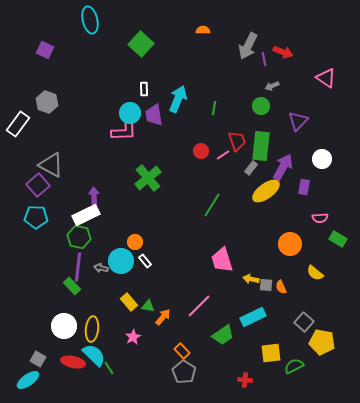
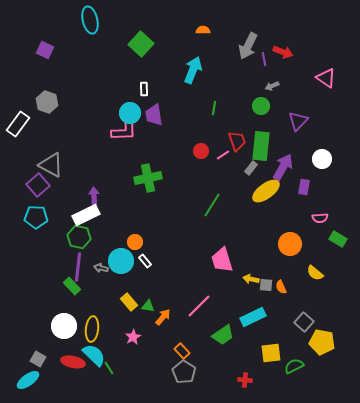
cyan arrow at (178, 99): moved 15 px right, 29 px up
green cross at (148, 178): rotated 28 degrees clockwise
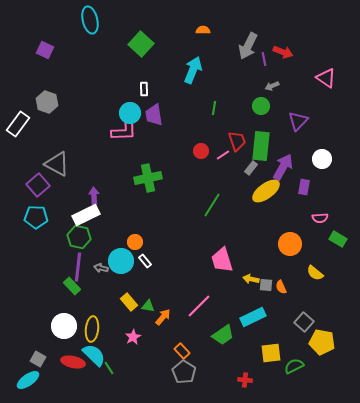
gray triangle at (51, 165): moved 6 px right, 1 px up
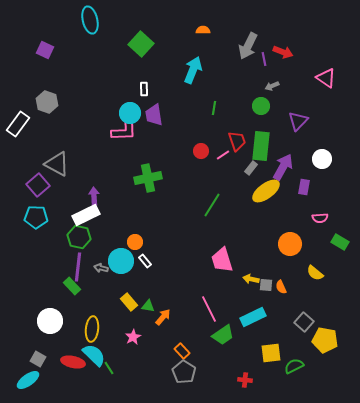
green rectangle at (338, 239): moved 2 px right, 3 px down
pink line at (199, 306): moved 10 px right, 3 px down; rotated 72 degrees counterclockwise
white circle at (64, 326): moved 14 px left, 5 px up
yellow pentagon at (322, 342): moved 3 px right, 2 px up
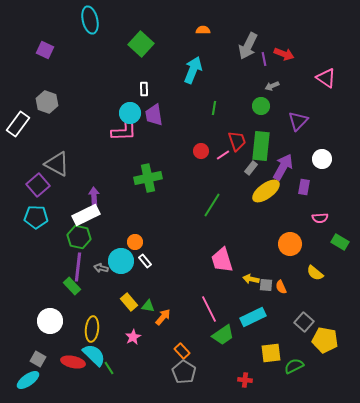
red arrow at (283, 52): moved 1 px right, 2 px down
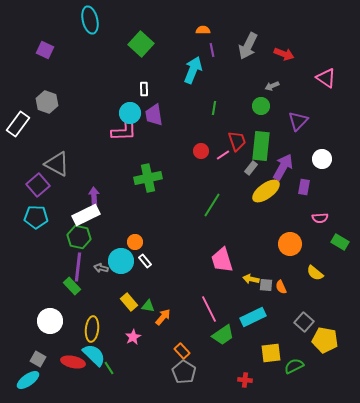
purple line at (264, 59): moved 52 px left, 9 px up
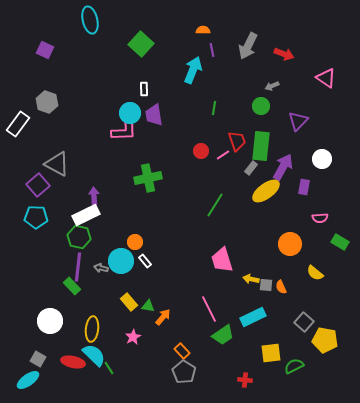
green line at (212, 205): moved 3 px right
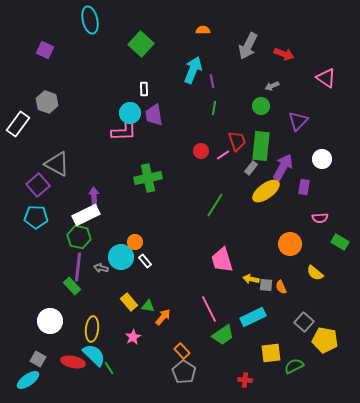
purple line at (212, 50): moved 31 px down
cyan circle at (121, 261): moved 4 px up
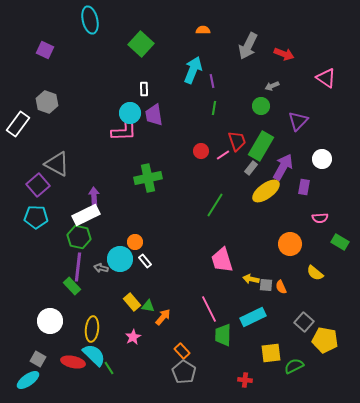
green rectangle at (261, 146): rotated 24 degrees clockwise
cyan circle at (121, 257): moved 1 px left, 2 px down
yellow rectangle at (129, 302): moved 3 px right
green trapezoid at (223, 335): rotated 125 degrees clockwise
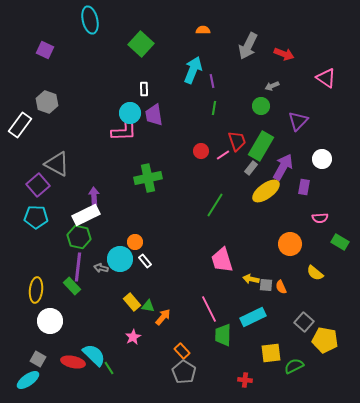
white rectangle at (18, 124): moved 2 px right, 1 px down
yellow ellipse at (92, 329): moved 56 px left, 39 px up
